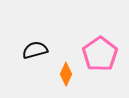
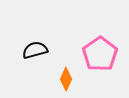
orange diamond: moved 5 px down
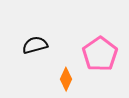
black semicircle: moved 5 px up
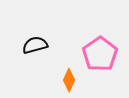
orange diamond: moved 3 px right, 1 px down
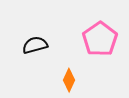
pink pentagon: moved 15 px up
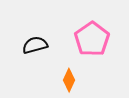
pink pentagon: moved 8 px left
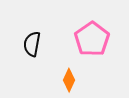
black semicircle: moved 3 px left, 1 px up; rotated 65 degrees counterclockwise
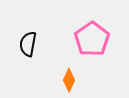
black semicircle: moved 4 px left
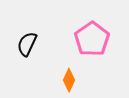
black semicircle: moved 1 px left; rotated 15 degrees clockwise
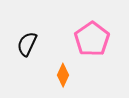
orange diamond: moved 6 px left, 5 px up
